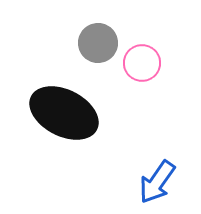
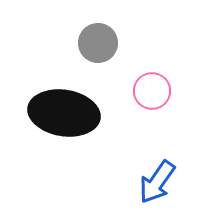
pink circle: moved 10 px right, 28 px down
black ellipse: rotated 18 degrees counterclockwise
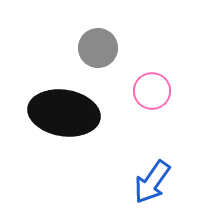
gray circle: moved 5 px down
blue arrow: moved 5 px left
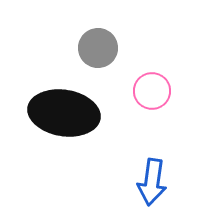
blue arrow: rotated 27 degrees counterclockwise
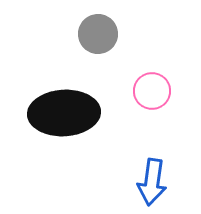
gray circle: moved 14 px up
black ellipse: rotated 12 degrees counterclockwise
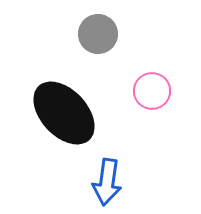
black ellipse: rotated 50 degrees clockwise
blue arrow: moved 45 px left
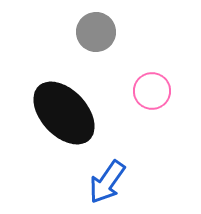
gray circle: moved 2 px left, 2 px up
blue arrow: rotated 27 degrees clockwise
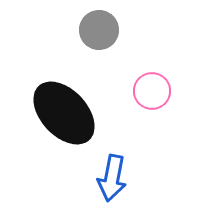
gray circle: moved 3 px right, 2 px up
blue arrow: moved 5 px right, 4 px up; rotated 24 degrees counterclockwise
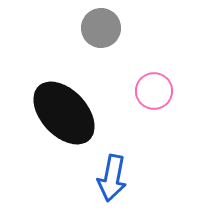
gray circle: moved 2 px right, 2 px up
pink circle: moved 2 px right
